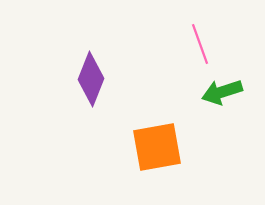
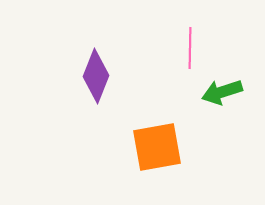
pink line: moved 10 px left, 4 px down; rotated 21 degrees clockwise
purple diamond: moved 5 px right, 3 px up
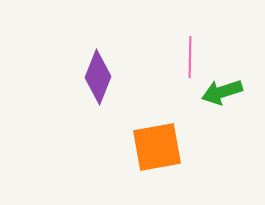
pink line: moved 9 px down
purple diamond: moved 2 px right, 1 px down
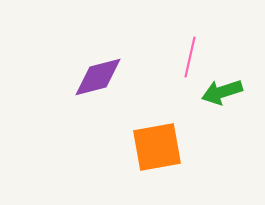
pink line: rotated 12 degrees clockwise
purple diamond: rotated 54 degrees clockwise
